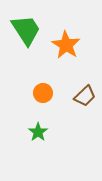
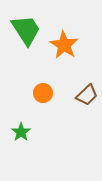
orange star: moved 2 px left
brown trapezoid: moved 2 px right, 1 px up
green star: moved 17 px left
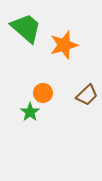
green trapezoid: moved 2 px up; rotated 16 degrees counterclockwise
orange star: rotated 24 degrees clockwise
green star: moved 9 px right, 20 px up
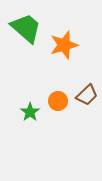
orange circle: moved 15 px right, 8 px down
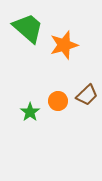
green trapezoid: moved 2 px right
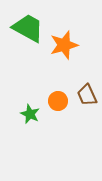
green trapezoid: rotated 12 degrees counterclockwise
brown trapezoid: rotated 110 degrees clockwise
green star: moved 2 px down; rotated 12 degrees counterclockwise
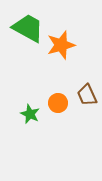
orange star: moved 3 px left
orange circle: moved 2 px down
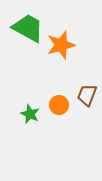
brown trapezoid: rotated 45 degrees clockwise
orange circle: moved 1 px right, 2 px down
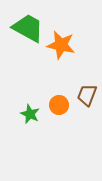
orange star: rotated 28 degrees clockwise
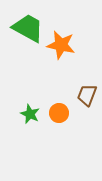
orange circle: moved 8 px down
